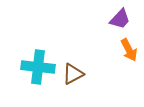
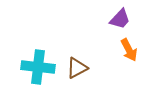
brown triangle: moved 4 px right, 6 px up
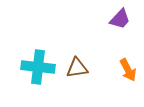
orange arrow: moved 1 px left, 20 px down
brown triangle: rotated 20 degrees clockwise
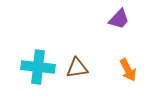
purple trapezoid: moved 1 px left
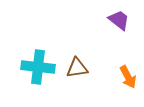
purple trapezoid: moved 1 px down; rotated 95 degrees counterclockwise
orange arrow: moved 7 px down
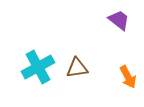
cyan cross: rotated 36 degrees counterclockwise
